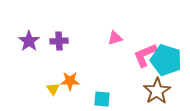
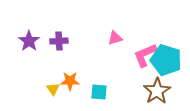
cyan square: moved 3 px left, 7 px up
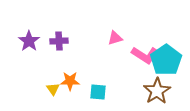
pink L-shape: rotated 124 degrees counterclockwise
cyan pentagon: rotated 20 degrees clockwise
cyan square: moved 1 px left
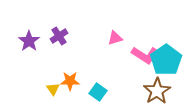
purple cross: moved 5 px up; rotated 30 degrees counterclockwise
cyan square: rotated 30 degrees clockwise
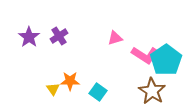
purple star: moved 4 px up
brown star: moved 5 px left; rotated 8 degrees counterclockwise
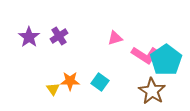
cyan square: moved 2 px right, 10 px up
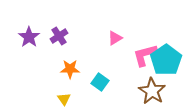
pink triangle: rotated 14 degrees counterclockwise
pink L-shape: rotated 132 degrees clockwise
orange star: moved 12 px up
yellow triangle: moved 11 px right, 10 px down
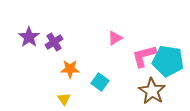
purple cross: moved 5 px left, 6 px down
pink L-shape: moved 1 px left, 1 px down
cyan pentagon: moved 2 px right, 1 px down; rotated 28 degrees counterclockwise
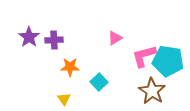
purple cross: moved 2 px up; rotated 30 degrees clockwise
orange star: moved 2 px up
cyan square: moved 1 px left; rotated 12 degrees clockwise
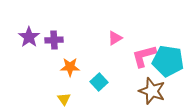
brown star: rotated 12 degrees counterclockwise
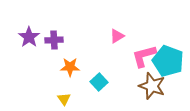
pink triangle: moved 2 px right, 2 px up
cyan pentagon: rotated 12 degrees clockwise
brown star: moved 5 px up
